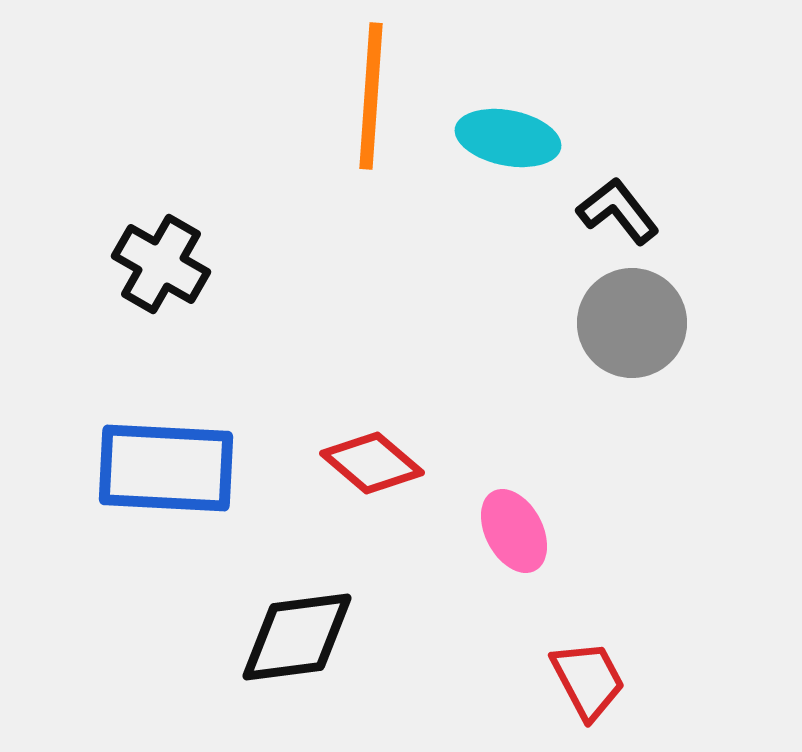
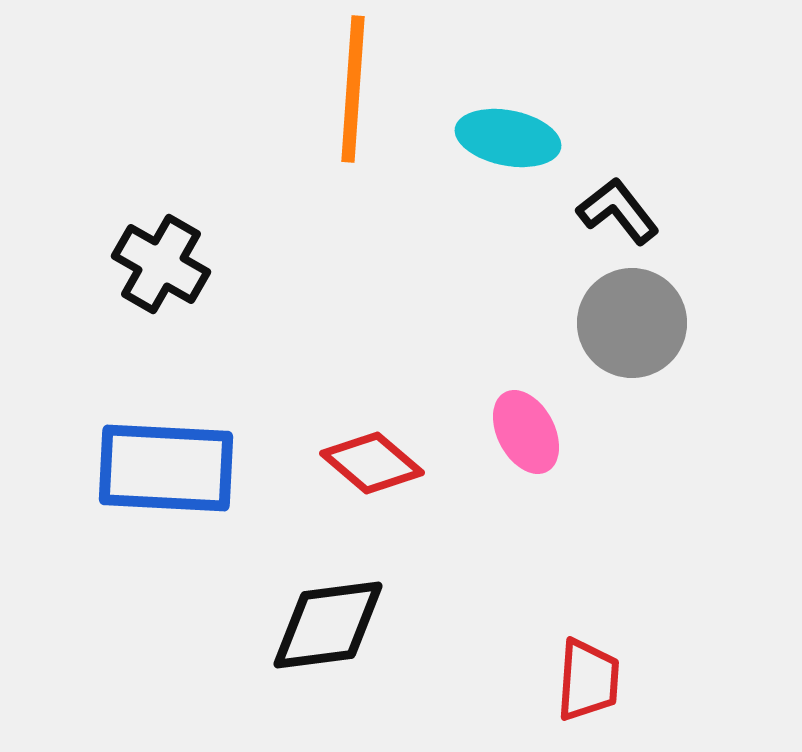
orange line: moved 18 px left, 7 px up
pink ellipse: moved 12 px right, 99 px up
black diamond: moved 31 px right, 12 px up
red trapezoid: rotated 32 degrees clockwise
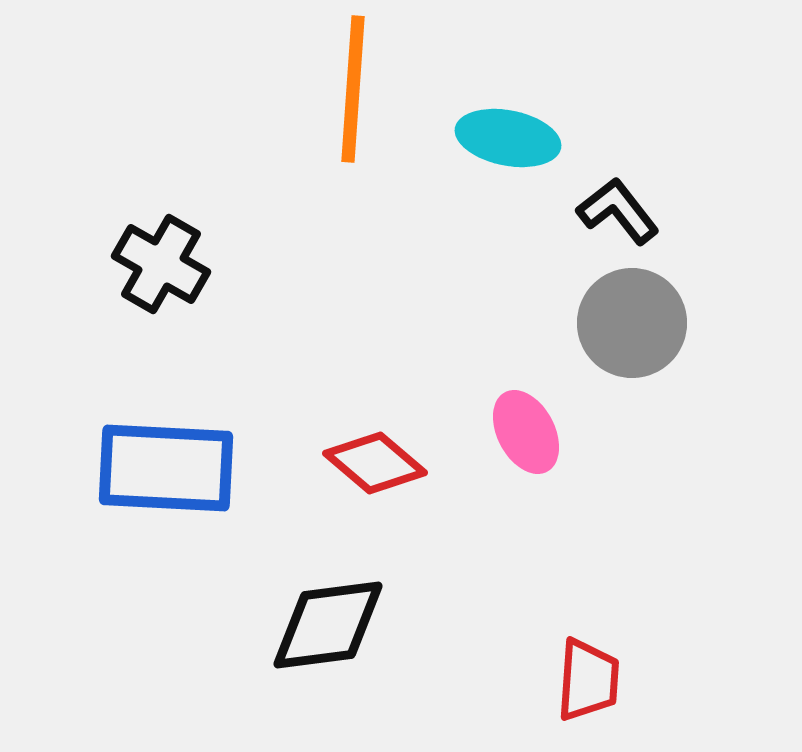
red diamond: moved 3 px right
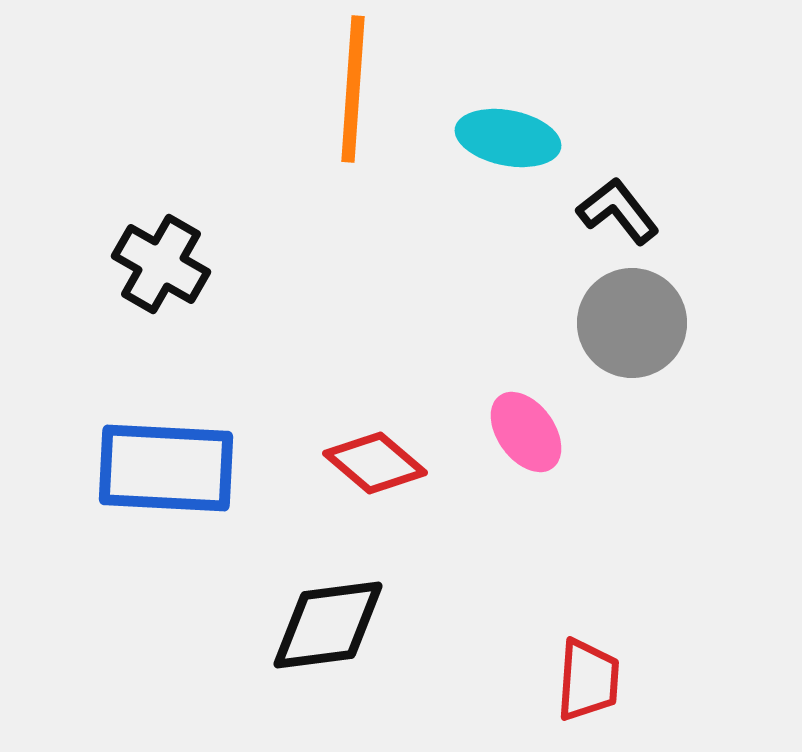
pink ellipse: rotated 8 degrees counterclockwise
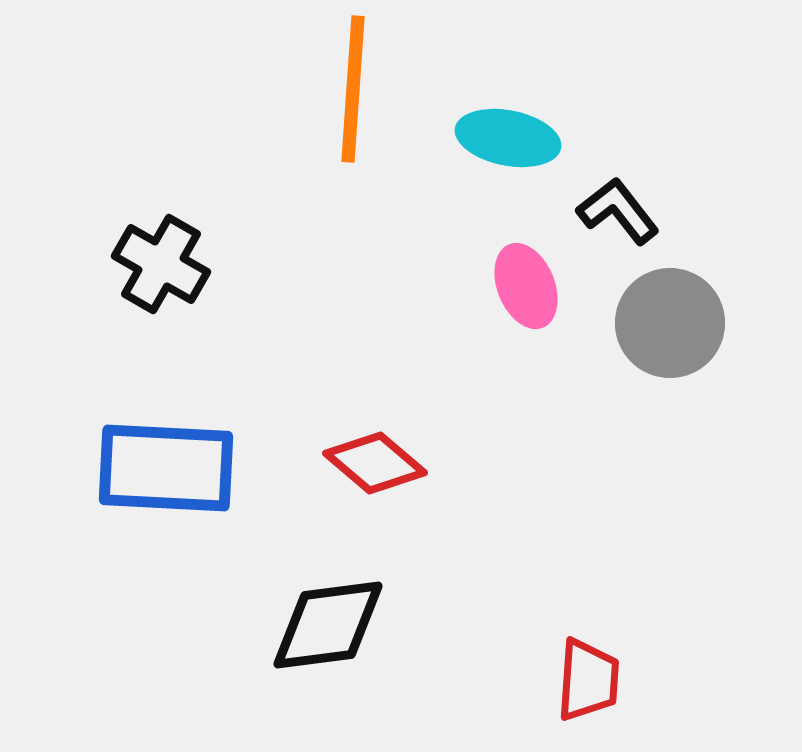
gray circle: moved 38 px right
pink ellipse: moved 146 px up; rotated 14 degrees clockwise
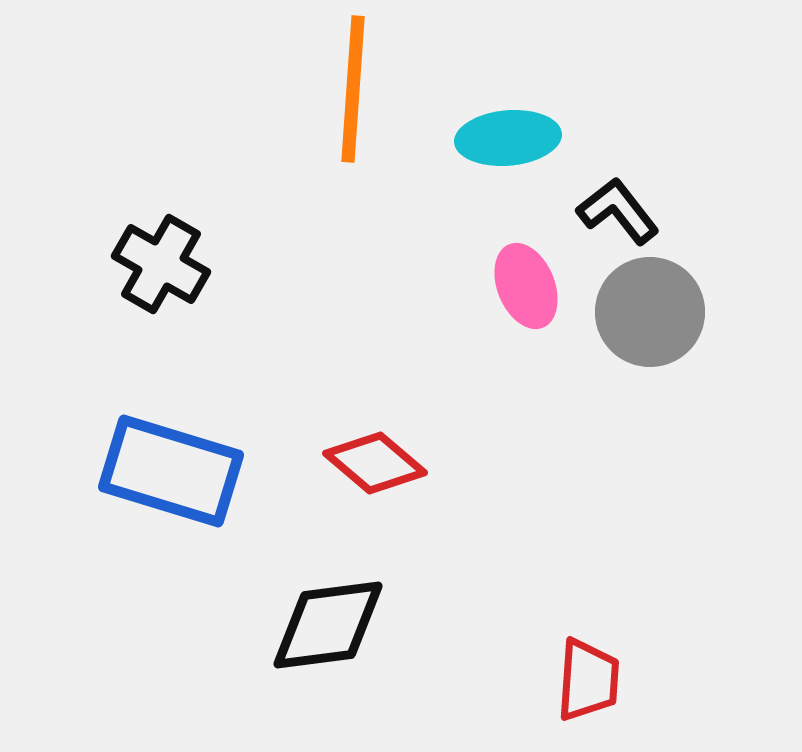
cyan ellipse: rotated 16 degrees counterclockwise
gray circle: moved 20 px left, 11 px up
blue rectangle: moved 5 px right, 3 px down; rotated 14 degrees clockwise
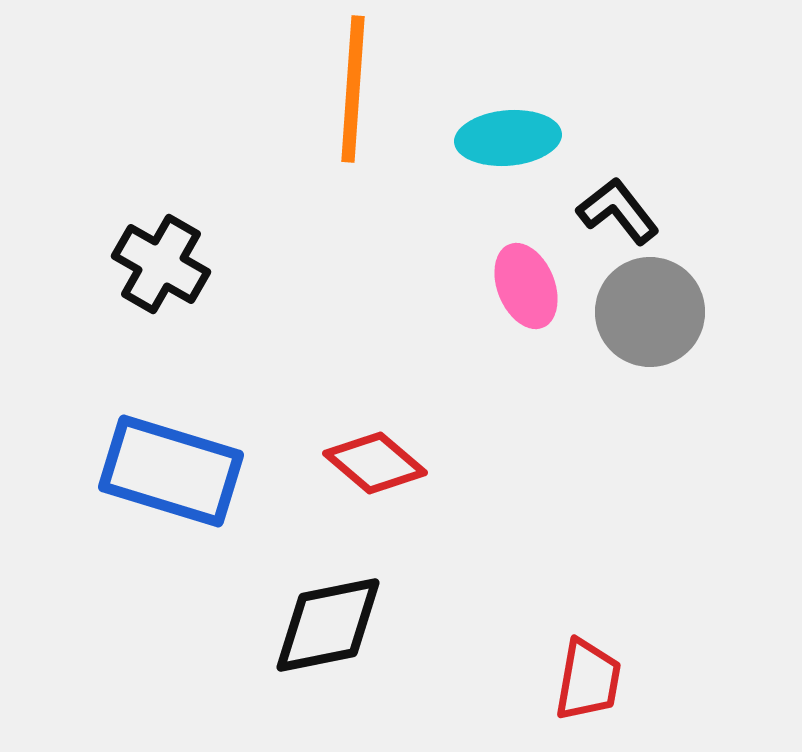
black diamond: rotated 4 degrees counterclockwise
red trapezoid: rotated 6 degrees clockwise
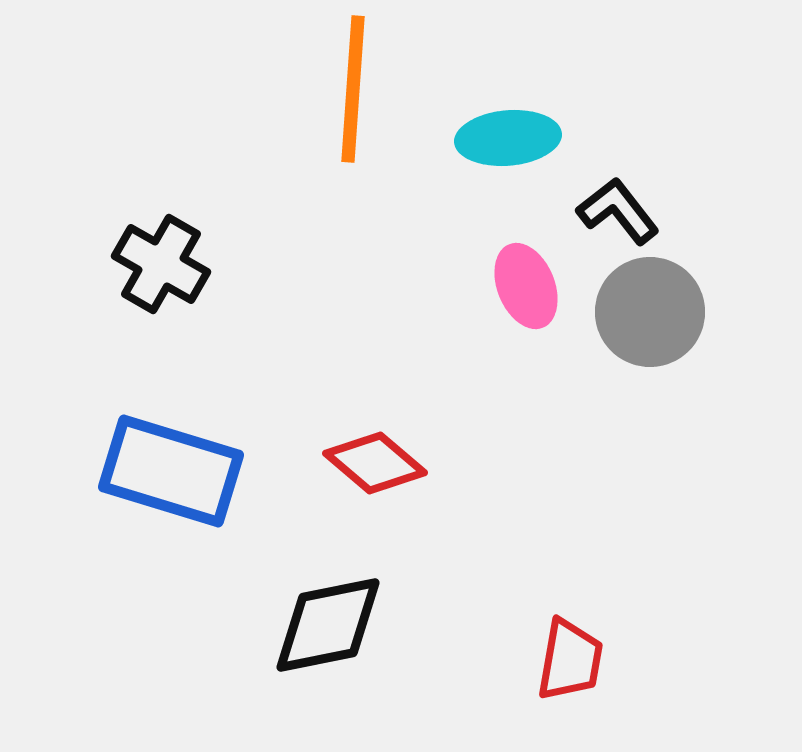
red trapezoid: moved 18 px left, 20 px up
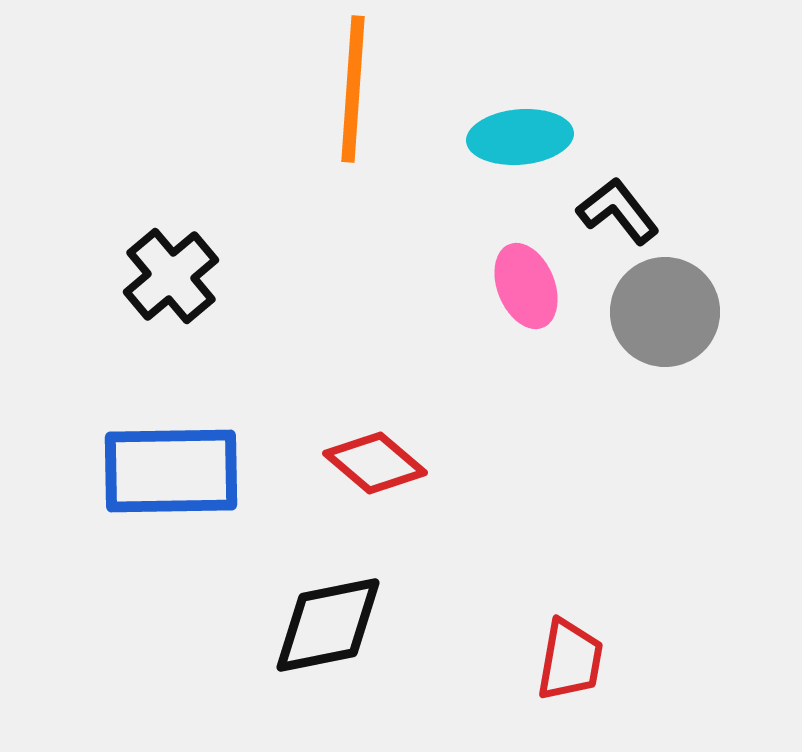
cyan ellipse: moved 12 px right, 1 px up
black cross: moved 10 px right, 12 px down; rotated 20 degrees clockwise
gray circle: moved 15 px right
blue rectangle: rotated 18 degrees counterclockwise
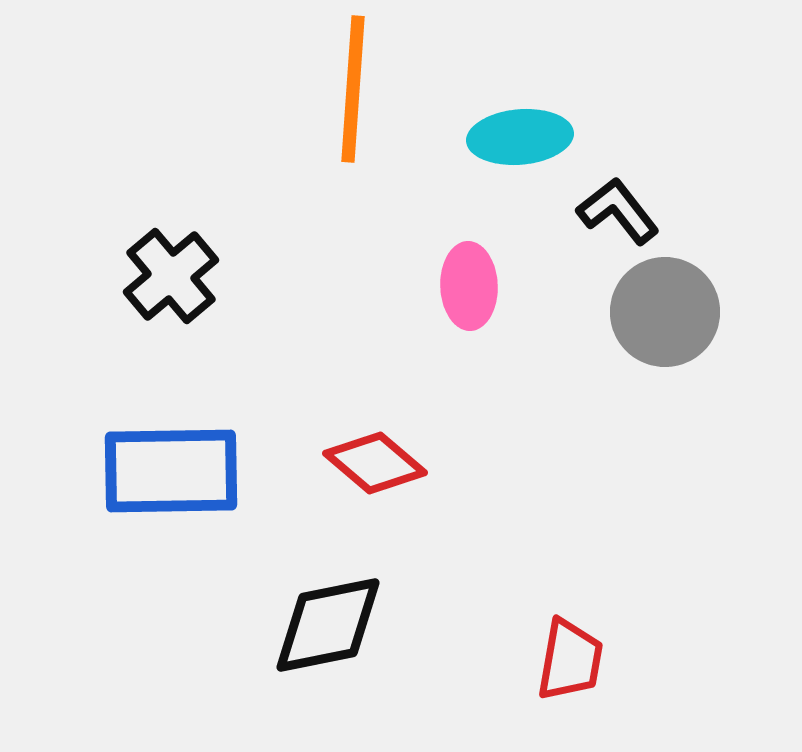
pink ellipse: moved 57 px left; rotated 20 degrees clockwise
